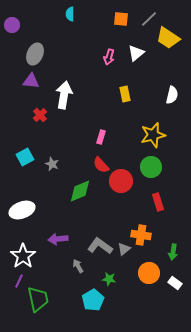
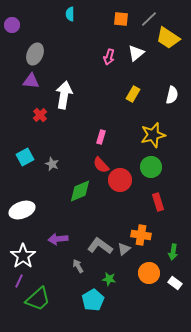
yellow rectangle: moved 8 px right; rotated 42 degrees clockwise
red circle: moved 1 px left, 1 px up
green trapezoid: rotated 60 degrees clockwise
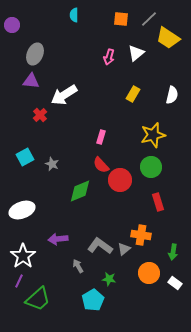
cyan semicircle: moved 4 px right, 1 px down
white arrow: rotated 132 degrees counterclockwise
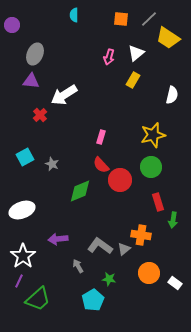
yellow rectangle: moved 14 px up
green arrow: moved 32 px up
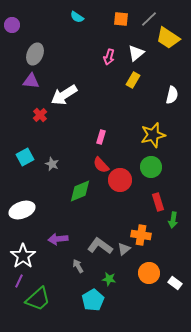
cyan semicircle: moved 3 px right, 2 px down; rotated 56 degrees counterclockwise
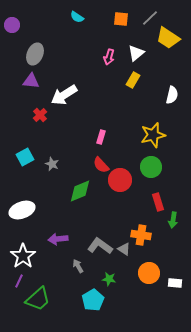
gray line: moved 1 px right, 1 px up
gray triangle: rotated 48 degrees counterclockwise
white rectangle: rotated 32 degrees counterclockwise
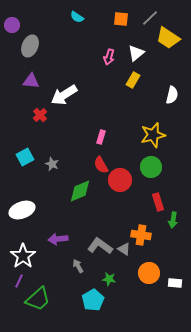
gray ellipse: moved 5 px left, 8 px up
red semicircle: rotated 12 degrees clockwise
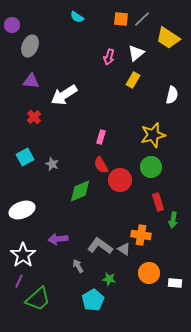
gray line: moved 8 px left, 1 px down
red cross: moved 6 px left, 2 px down
white star: moved 1 px up
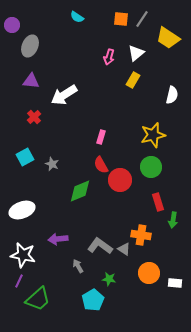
gray line: rotated 12 degrees counterclockwise
white star: rotated 25 degrees counterclockwise
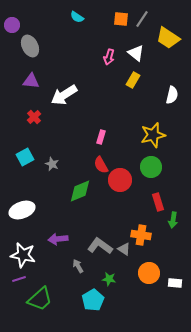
gray ellipse: rotated 50 degrees counterclockwise
white triangle: rotated 42 degrees counterclockwise
purple line: moved 2 px up; rotated 48 degrees clockwise
green trapezoid: moved 2 px right
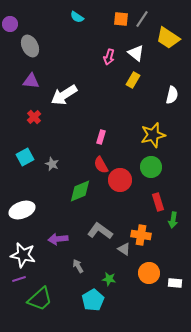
purple circle: moved 2 px left, 1 px up
gray L-shape: moved 15 px up
